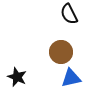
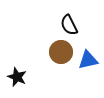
black semicircle: moved 11 px down
blue triangle: moved 17 px right, 18 px up
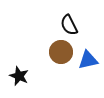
black star: moved 2 px right, 1 px up
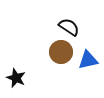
black semicircle: moved 2 px down; rotated 150 degrees clockwise
black star: moved 3 px left, 2 px down
